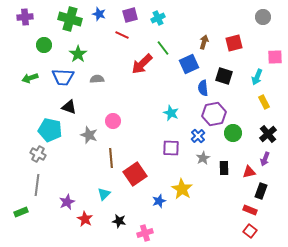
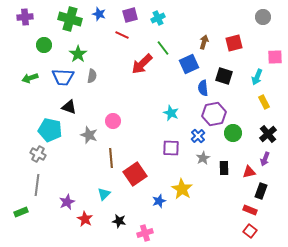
gray semicircle at (97, 79): moved 5 px left, 3 px up; rotated 104 degrees clockwise
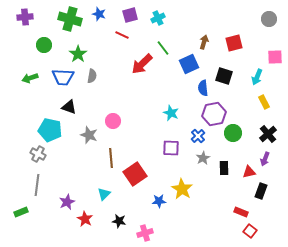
gray circle at (263, 17): moved 6 px right, 2 px down
blue star at (159, 201): rotated 16 degrees clockwise
red rectangle at (250, 210): moved 9 px left, 2 px down
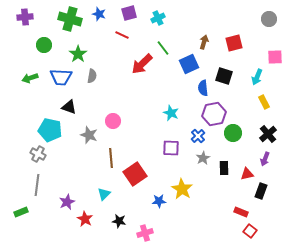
purple square at (130, 15): moved 1 px left, 2 px up
blue trapezoid at (63, 77): moved 2 px left
red triangle at (249, 172): moved 2 px left, 2 px down
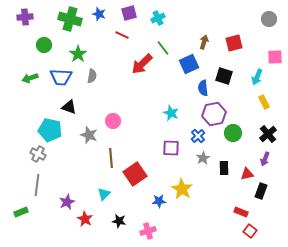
pink cross at (145, 233): moved 3 px right, 2 px up
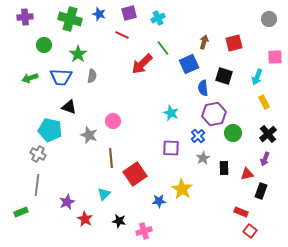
pink cross at (148, 231): moved 4 px left
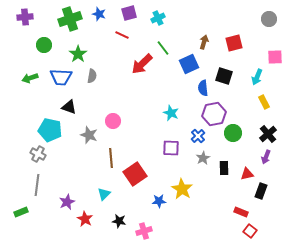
green cross at (70, 19): rotated 35 degrees counterclockwise
purple arrow at (265, 159): moved 1 px right, 2 px up
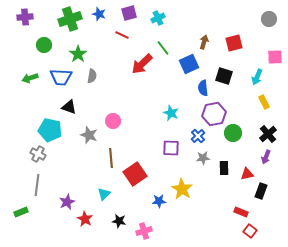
gray star at (203, 158): rotated 24 degrees clockwise
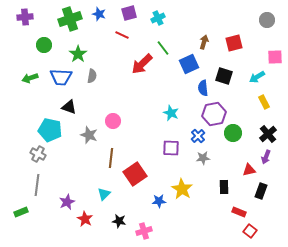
gray circle at (269, 19): moved 2 px left, 1 px down
cyan arrow at (257, 77): rotated 35 degrees clockwise
brown line at (111, 158): rotated 12 degrees clockwise
black rectangle at (224, 168): moved 19 px down
red triangle at (247, 174): moved 2 px right, 4 px up
red rectangle at (241, 212): moved 2 px left
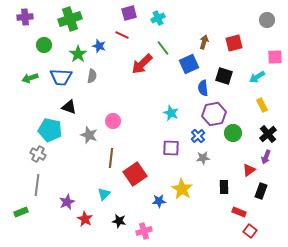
blue star at (99, 14): moved 32 px down
yellow rectangle at (264, 102): moved 2 px left, 3 px down
red triangle at (249, 170): rotated 24 degrees counterclockwise
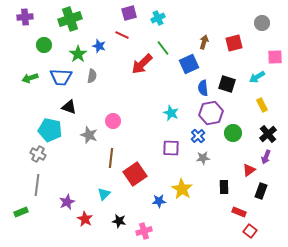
gray circle at (267, 20): moved 5 px left, 3 px down
black square at (224, 76): moved 3 px right, 8 px down
purple hexagon at (214, 114): moved 3 px left, 1 px up
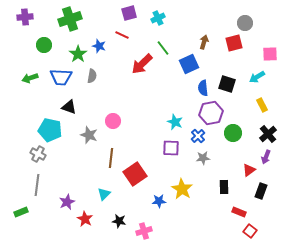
gray circle at (262, 23): moved 17 px left
pink square at (275, 57): moved 5 px left, 3 px up
cyan star at (171, 113): moved 4 px right, 9 px down
